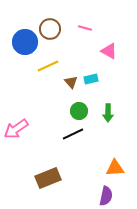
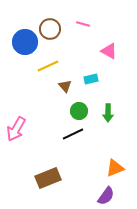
pink line: moved 2 px left, 4 px up
brown triangle: moved 6 px left, 4 px down
pink arrow: rotated 25 degrees counterclockwise
orange triangle: rotated 18 degrees counterclockwise
purple semicircle: rotated 24 degrees clockwise
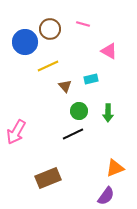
pink arrow: moved 3 px down
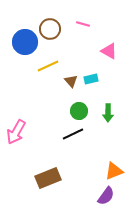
brown triangle: moved 6 px right, 5 px up
orange triangle: moved 1 px left, 3 px down
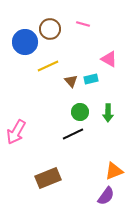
pink triangle: moved 8 px down
green circle: moved 1 px right, 1 px down
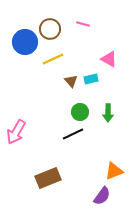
yellow line: moved 5 px right, 7 px up
purple semicircle: moved 4 px left
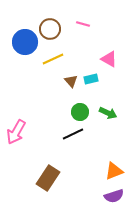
green arrow: rotated 66 degrees counterclockwise
brown rectangle: rotated 35 degrees counterclockwise
purple semicircle: moved 12 px right; rotated 36 degrees clockwise
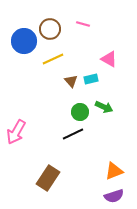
blue circle: moved 1 px left, 1 px up
green arrow: moved 4 px left, 6 px up
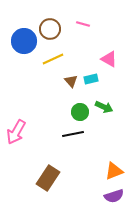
black line: rotated 15 degrees clockwise
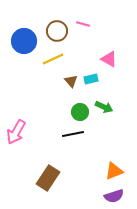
brown circle: moved 7 px right, 2 px down
